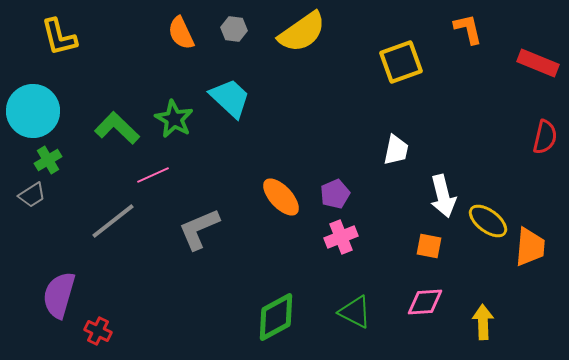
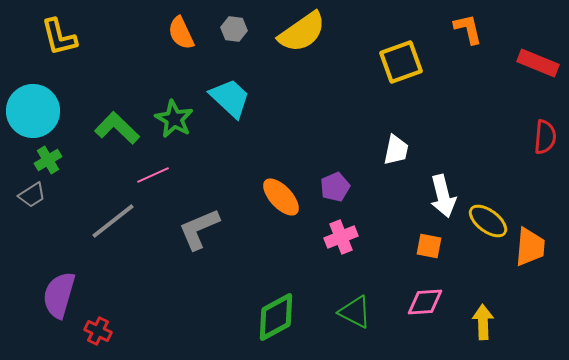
red semicircle: rotated 8 degrees counterclockwise
purple pentagon: moved 7 px up
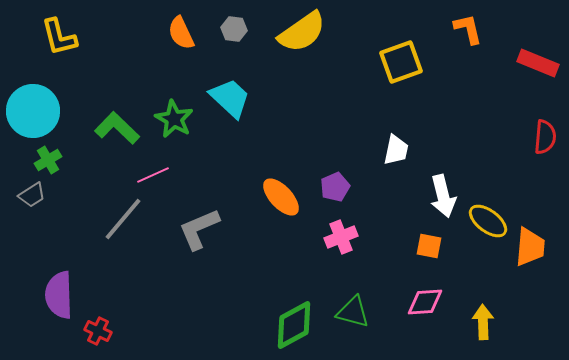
gray line: moved 10 px right, 2 px up; rotated 12 degrees counterclockwise
purple semicircle: rotated 18 degrees counterclockwise
green triangle: moved 2 px left; rotated 12 degrees counterclockwise
green diamond: moved 18 px right, 8 px down
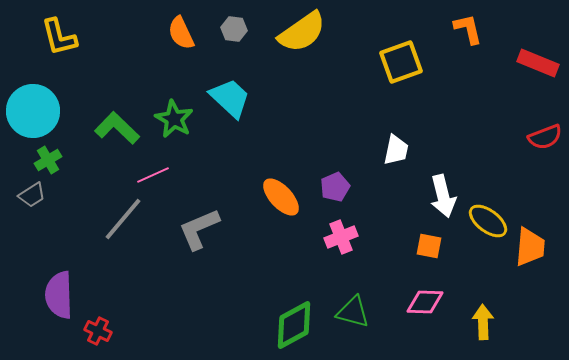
red semicircle: rotated 64 degrees clockwise
pink diamond: rotated 6 degrees clockwise
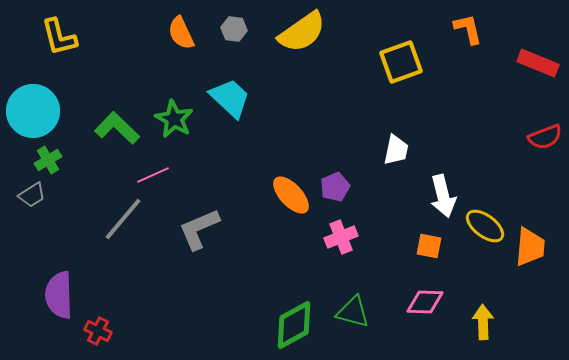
orange ellipse: moved 10 px right, 2 px up
yellow ellipse: moved 3 px left, 5 px down
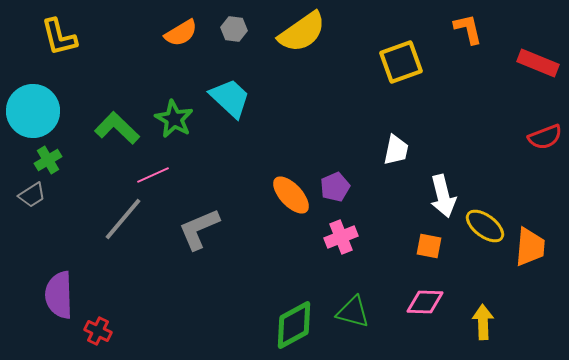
orange semicircle: rotated 96 degrees counterclockwise
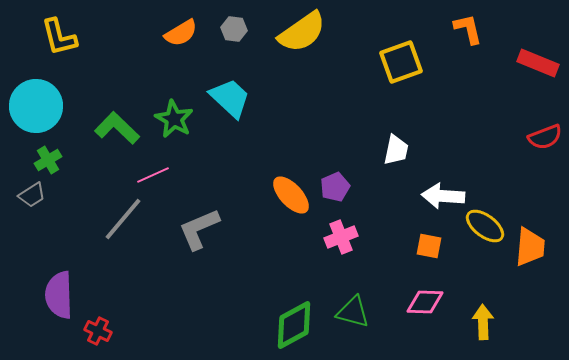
cyan circle: moved 3 px right, 5 px up
white arrow: rotated 108 degrees clockwise
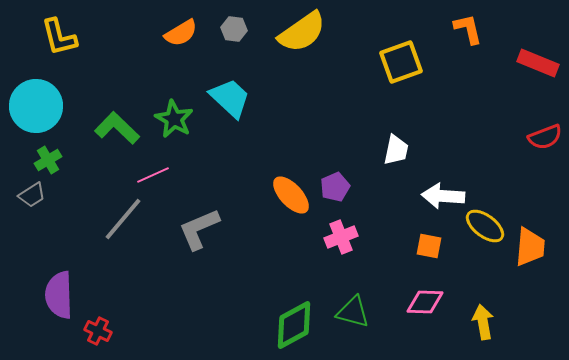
yellow arrow: rotated 8 degrees counterclockwise
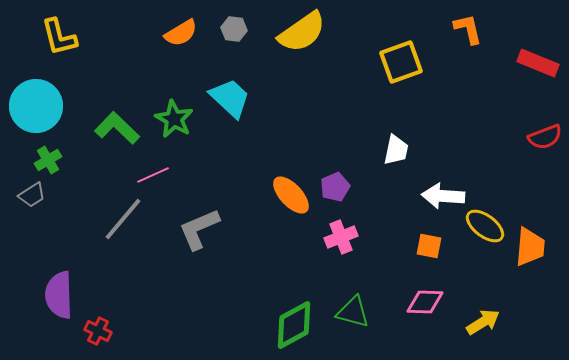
yellow arrow: rotated 68 degrees clockwise
